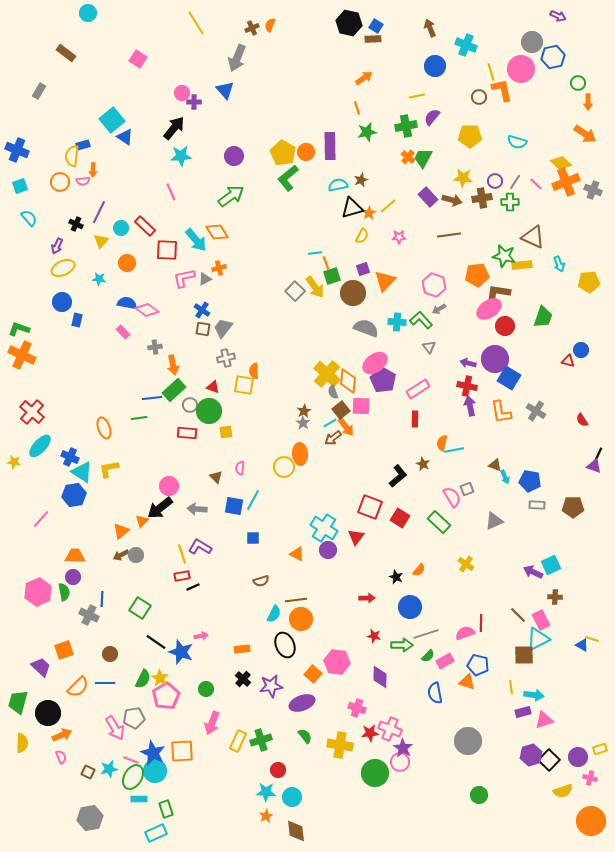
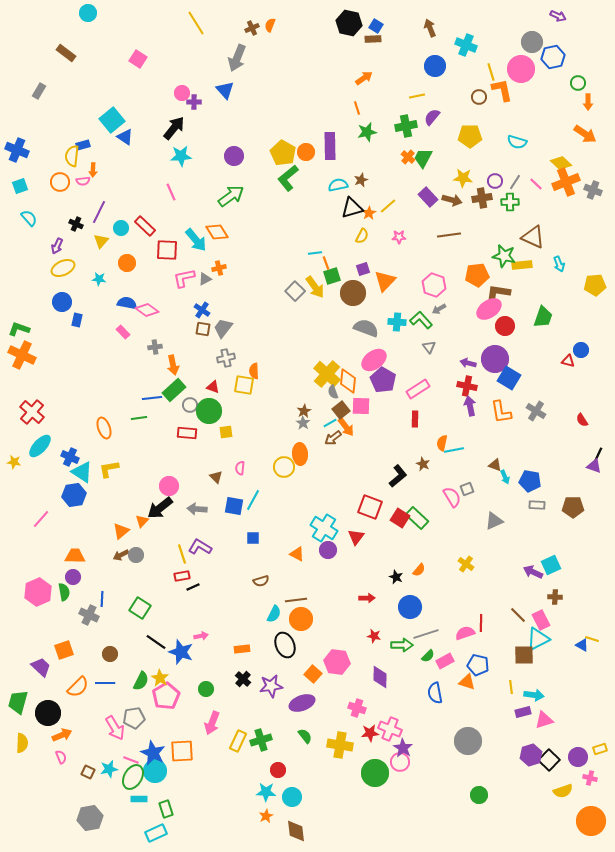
yellow pentagon at (589, 282): moved 6 px right, 3 px down
pink ellipse at (375, 363): moved 1 px left, 3 px up
green rectangle at (439, 522): moved 22 px left, 4 px up
green semicircle at (143, 679): moved 2 px left, 2 px down
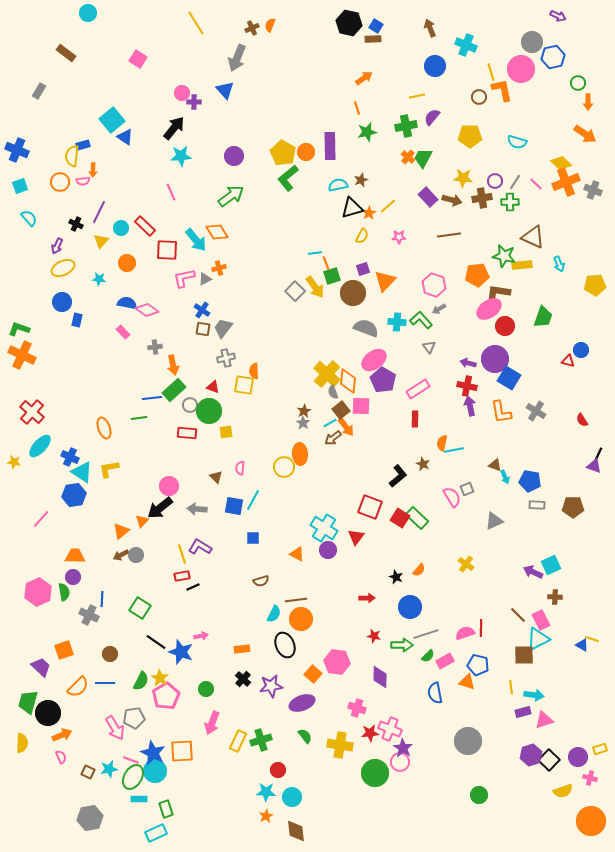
red line at (481, 623): moved 5 px down
green trapezoid at (18, 702): moved 10 px right
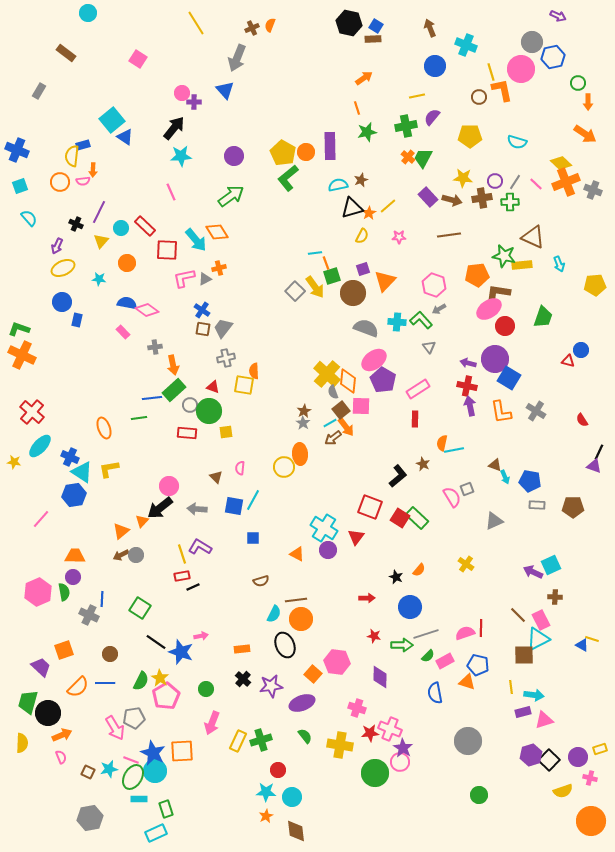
black line at (598, 455): moved 1 px right, 3 px up
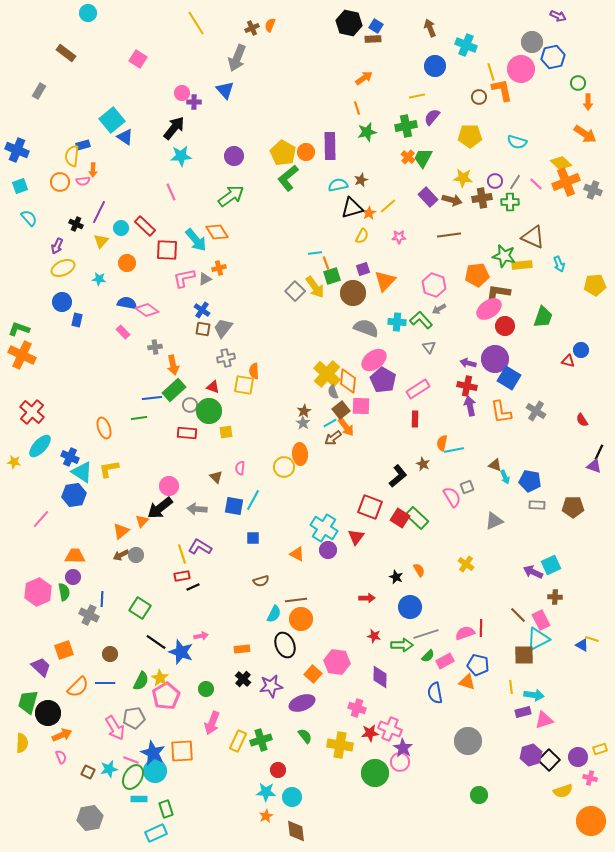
gray square at (467, 489): moved 2 px up
orange semicircle at (419, 570): rotated 72 degrees counterclockwise
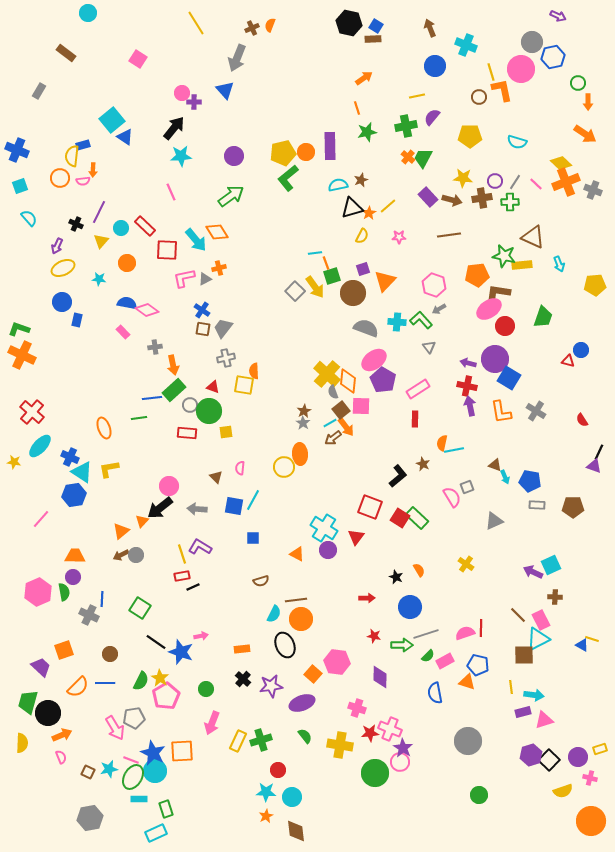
yellow pentagon at (283, 153): rotated 30 degrees clockwise
orange circle at (60, 182): moved 4 px up
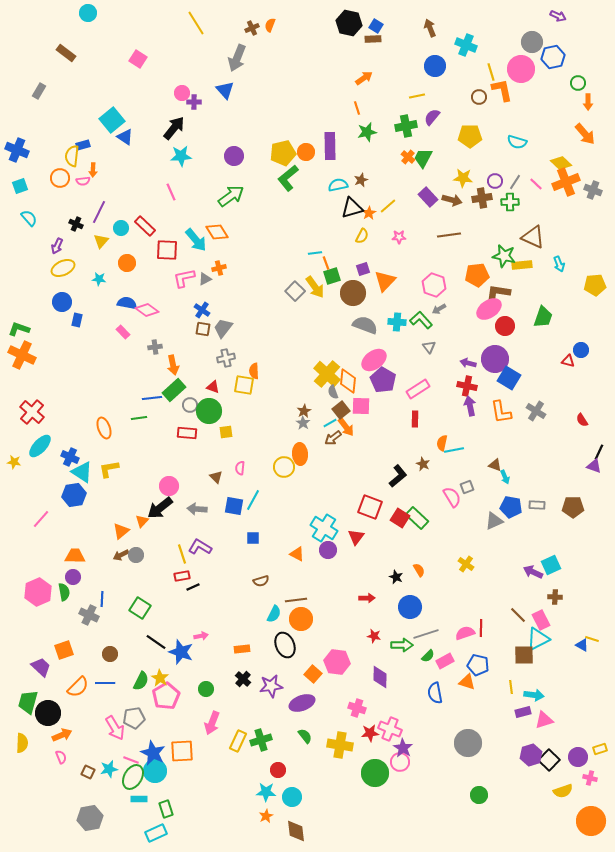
orange arrow at (585, 134): rotated 15 degrees clockwise
gray semicircle at (366, 328): moved 1 px left, 3 px up
blue pentagon at (530, 481): moved 19 px left, 26 px down
gray circle at (468, 741): moved 2 px down
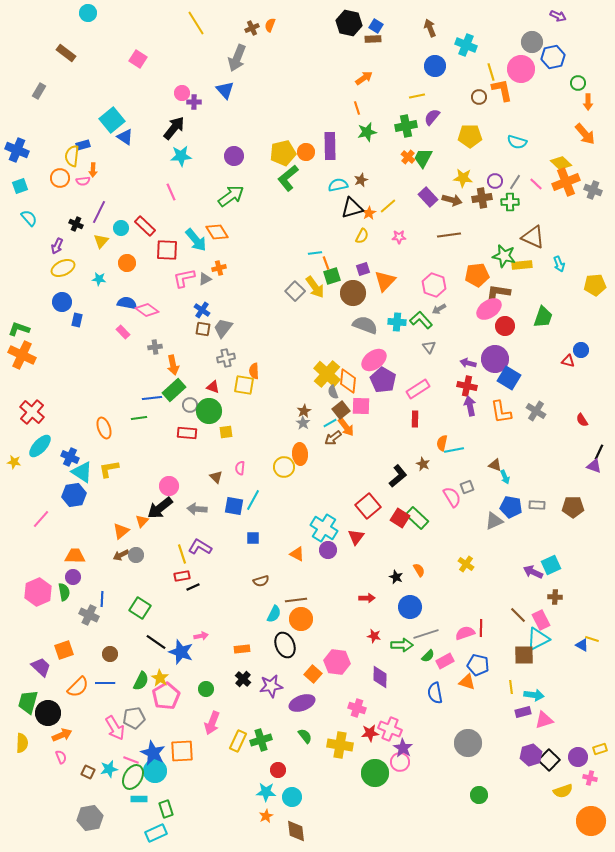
red square at (370, 507): moved 2 px left, 1 px up; rotated 30 degrees clockwise
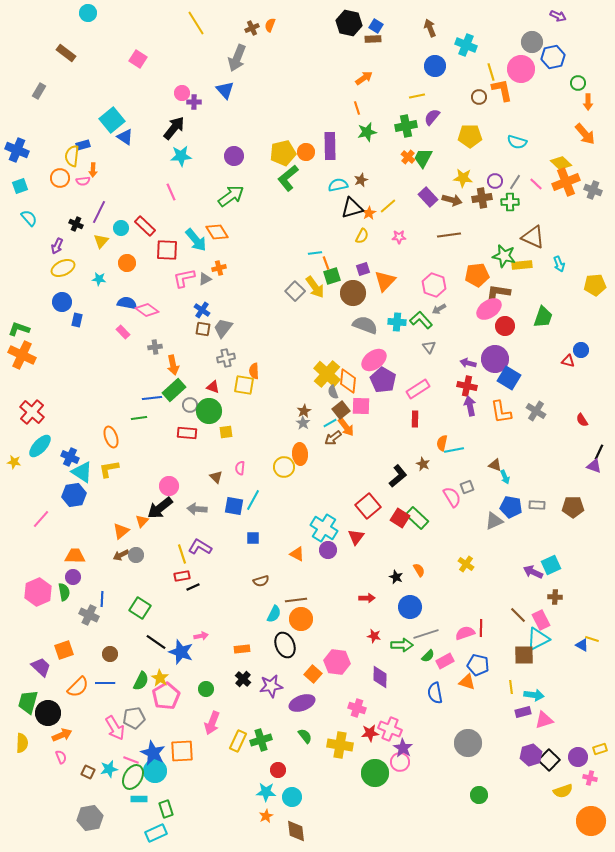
orange ellipse at (104, 428): moved 7 px right, 9 px down
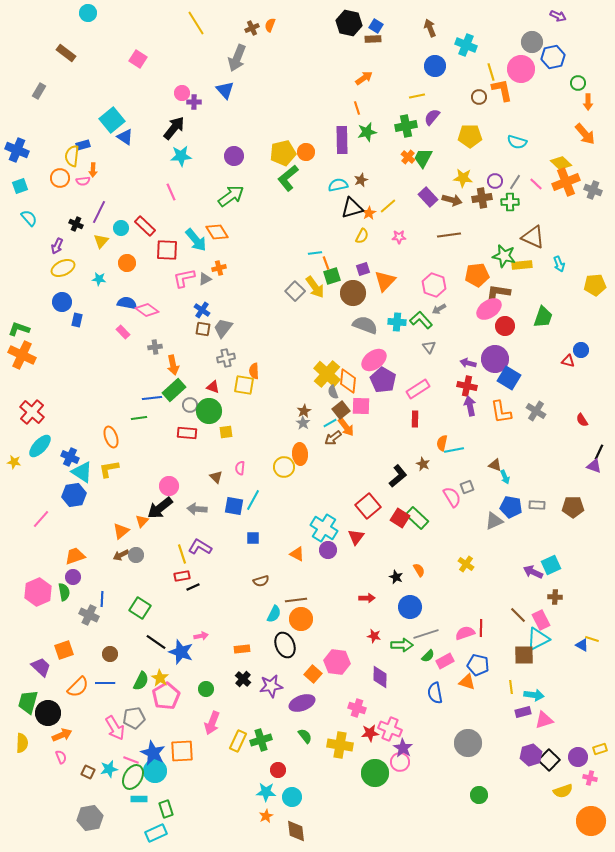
purple rectangle at (330, 146): moved 12 px right, 6 px up
orange trapezoid at (75, 556): rotated 20 degrees counterclockwise
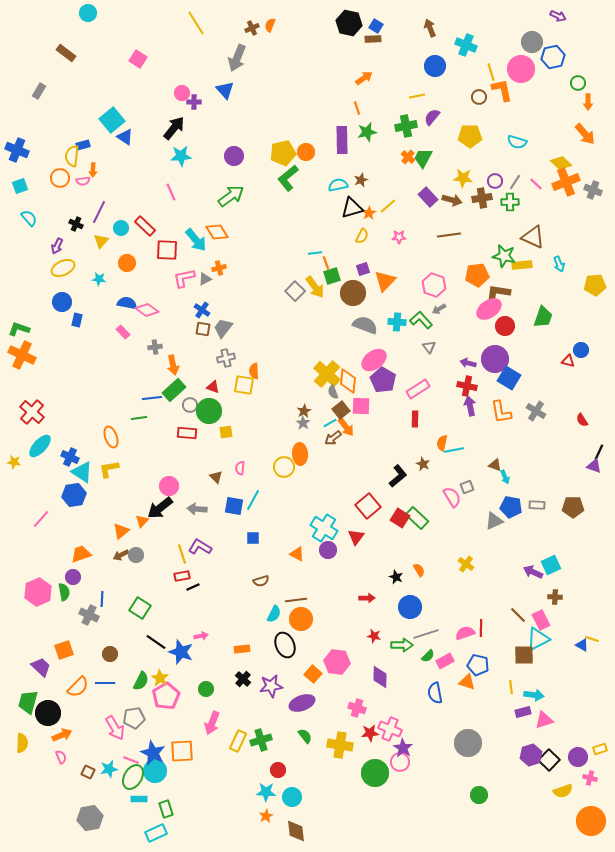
orange trapezoid at (75, 556): moved 6 px right, 2 px up
